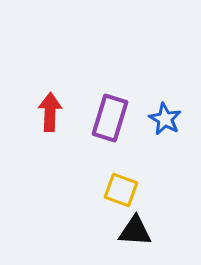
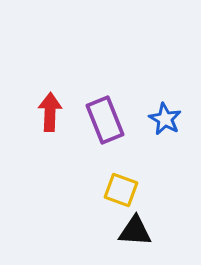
purple rectangle: moved 5 px left, 2 px down; rotated 39 degrees counterclockwise
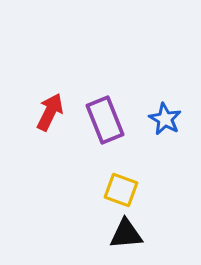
red arrow: rotated 24 degrees clockwise
black triangle: moved 9 px left, 3 px down; rotated 9 degrees counterclockwise
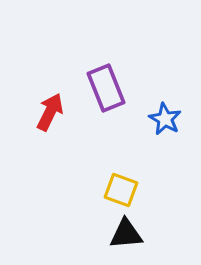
purple rectangle: moved 1 px right, 32 px up
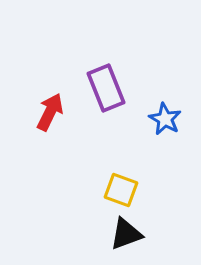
black triangle: rotated 15 degrees counterclockwise
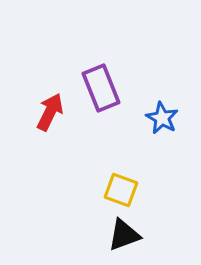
purple rectangle: moved 5 px left
blue star: moved 3 px left, 1 px up
black triangle: moved 2 px left, 1 px down
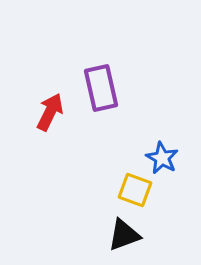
purple rectangle: rotated 9 degrees clockwise
blue star: moved 40 px down
yellow square: moved 14 px right
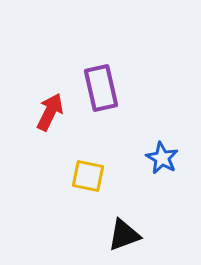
yellow square: moved 47 px left, 14 px up; rotated 8 degrees counterclockwise
